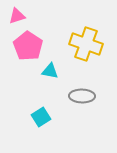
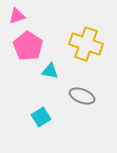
gray ellipse: rotated 20 degrees clockwise
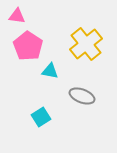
pink triangle: rotated 24 degrees clockwise
yellow cross: rotated 32 degrees clockwise
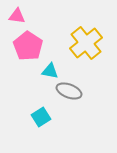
yellow cross: moved 1 px up
gray ellipse: moved 13 px left, 5 px up
